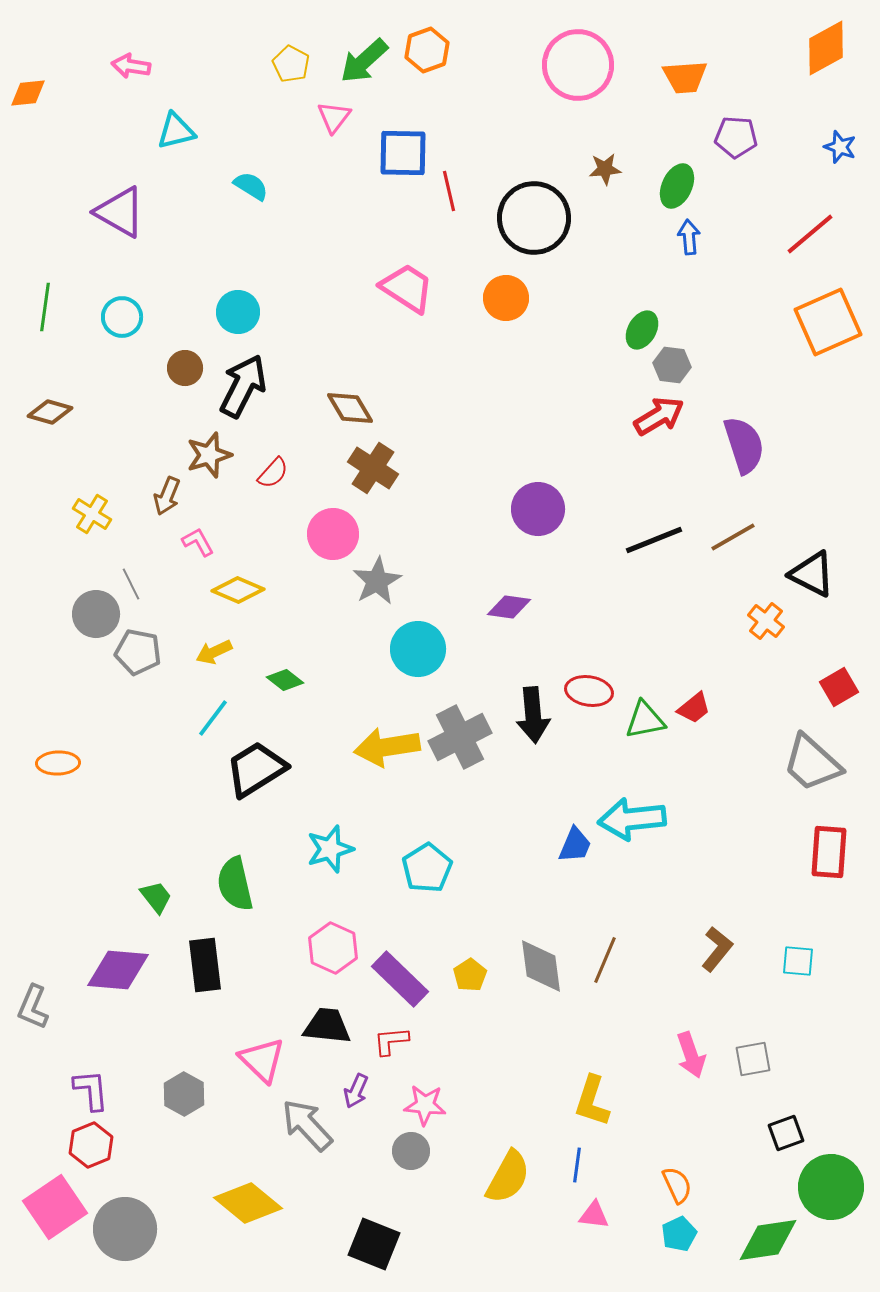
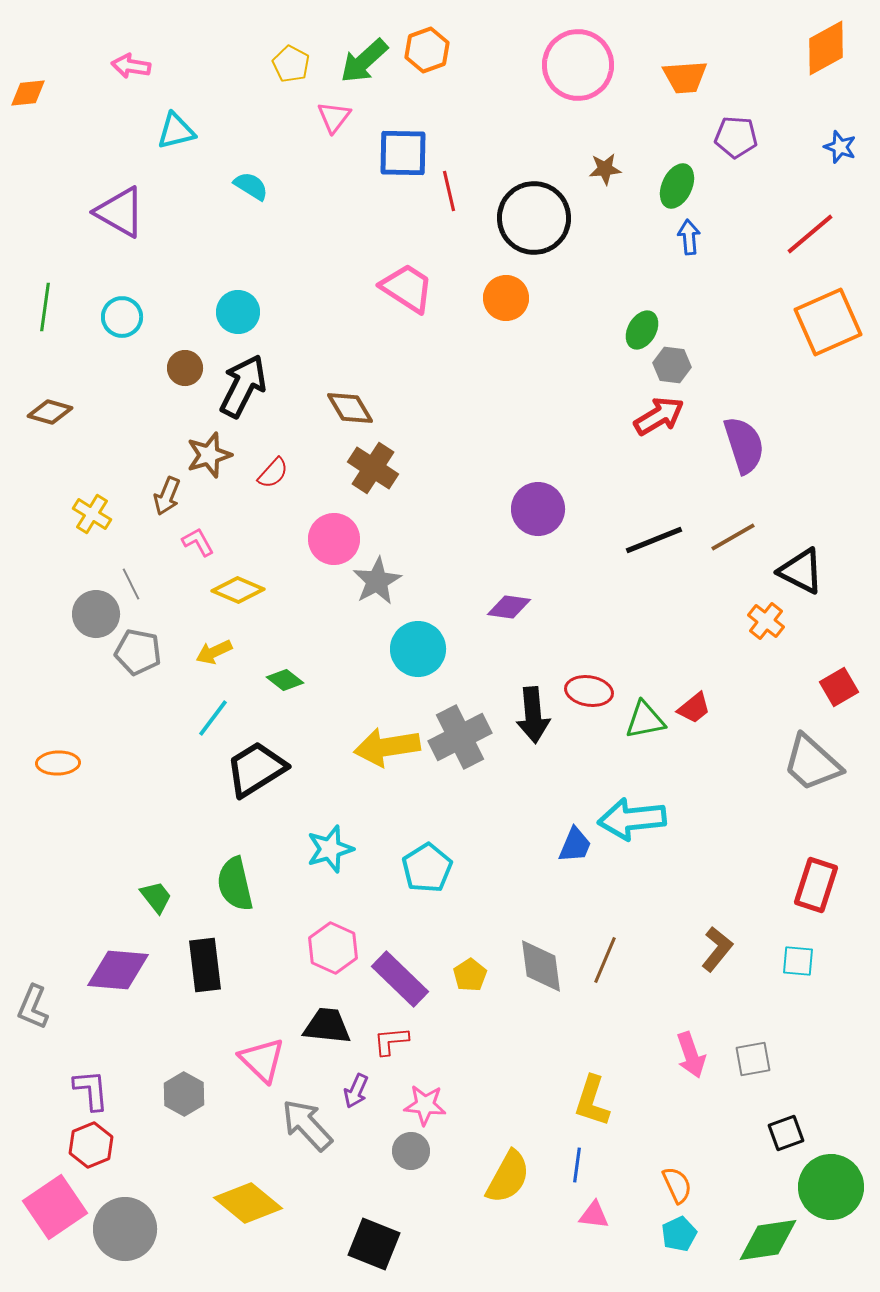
pink circle at (333, 534): moved 1 px right, 5 px down
black triangle at (812, 574): moved 11 px left, 3 px up
red rectangle at (829, 852): moved 13 px left, 33 px down; rotated 14 degrees clockwise
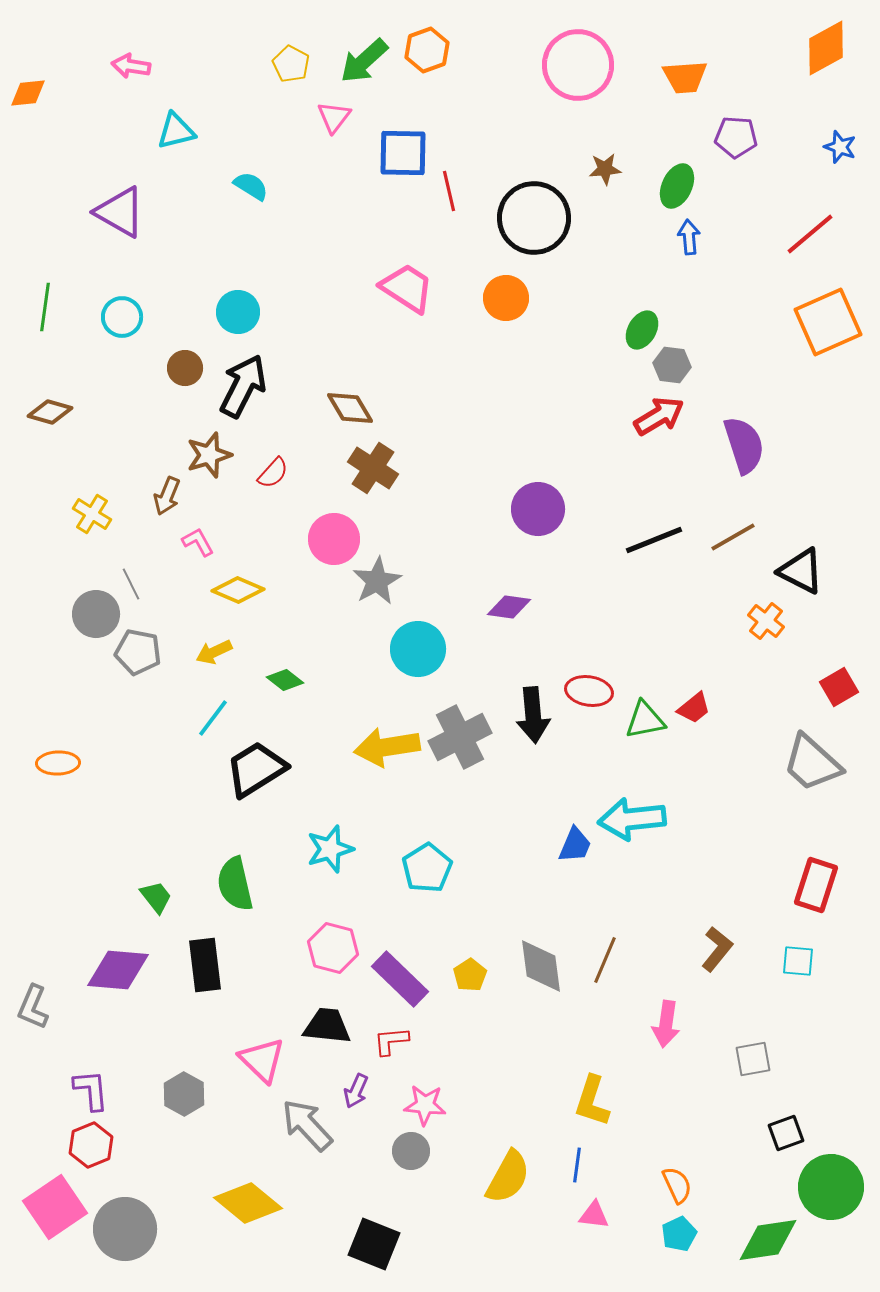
pink hexagon at (333, 948): rotated 9 degrees counterclockwise
pink arrow at (691, 1055): moved 25 px left, 31 px up; rotated 27 degrees clockwise
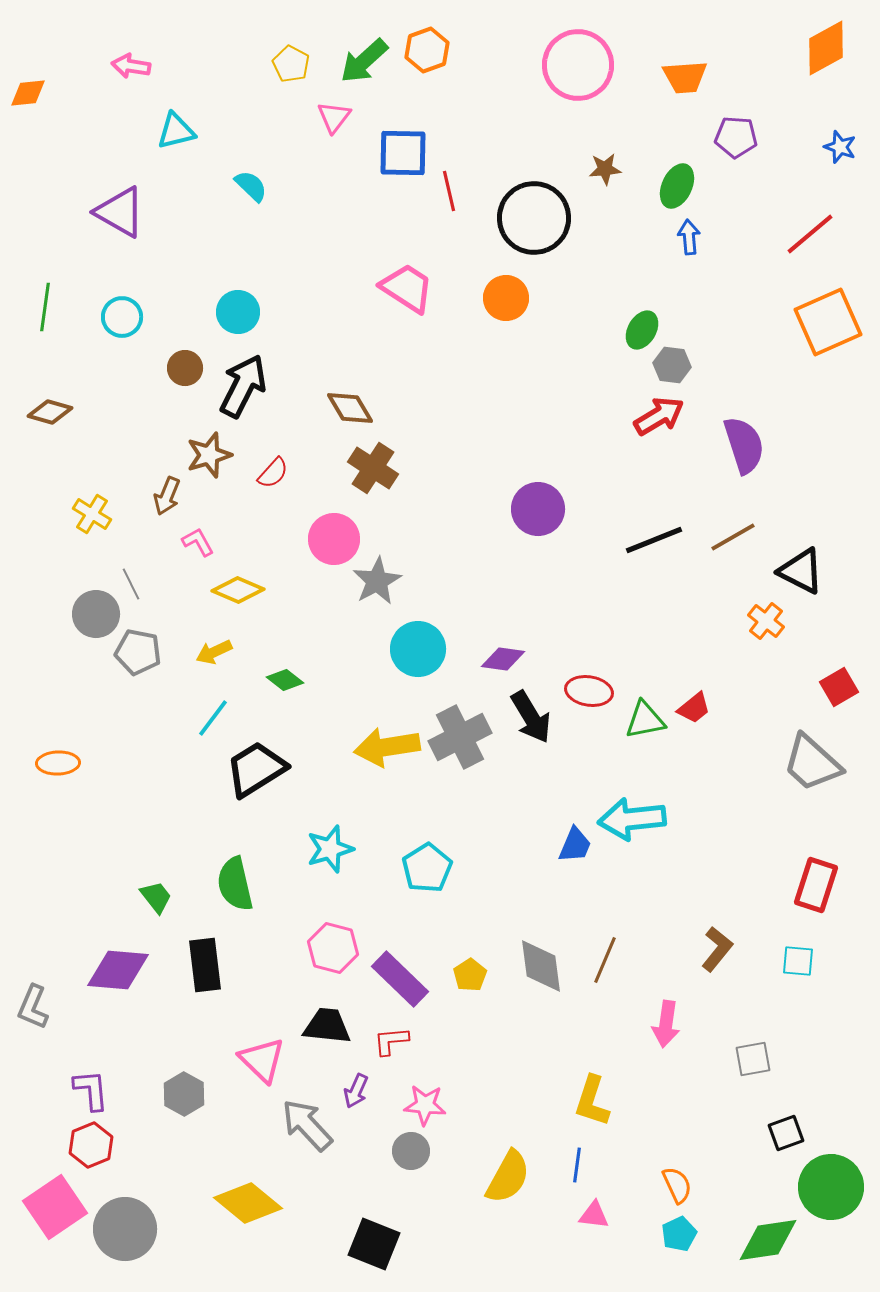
cyan semicircle at (251, 186): rotated 12 degrees clockwise
purple diamond at (509, 607): moved 6 px left, 52 px down
black arrow at (533, 715): moved 2 px left, 2 px down; rotated 26 degrees counterclockwise
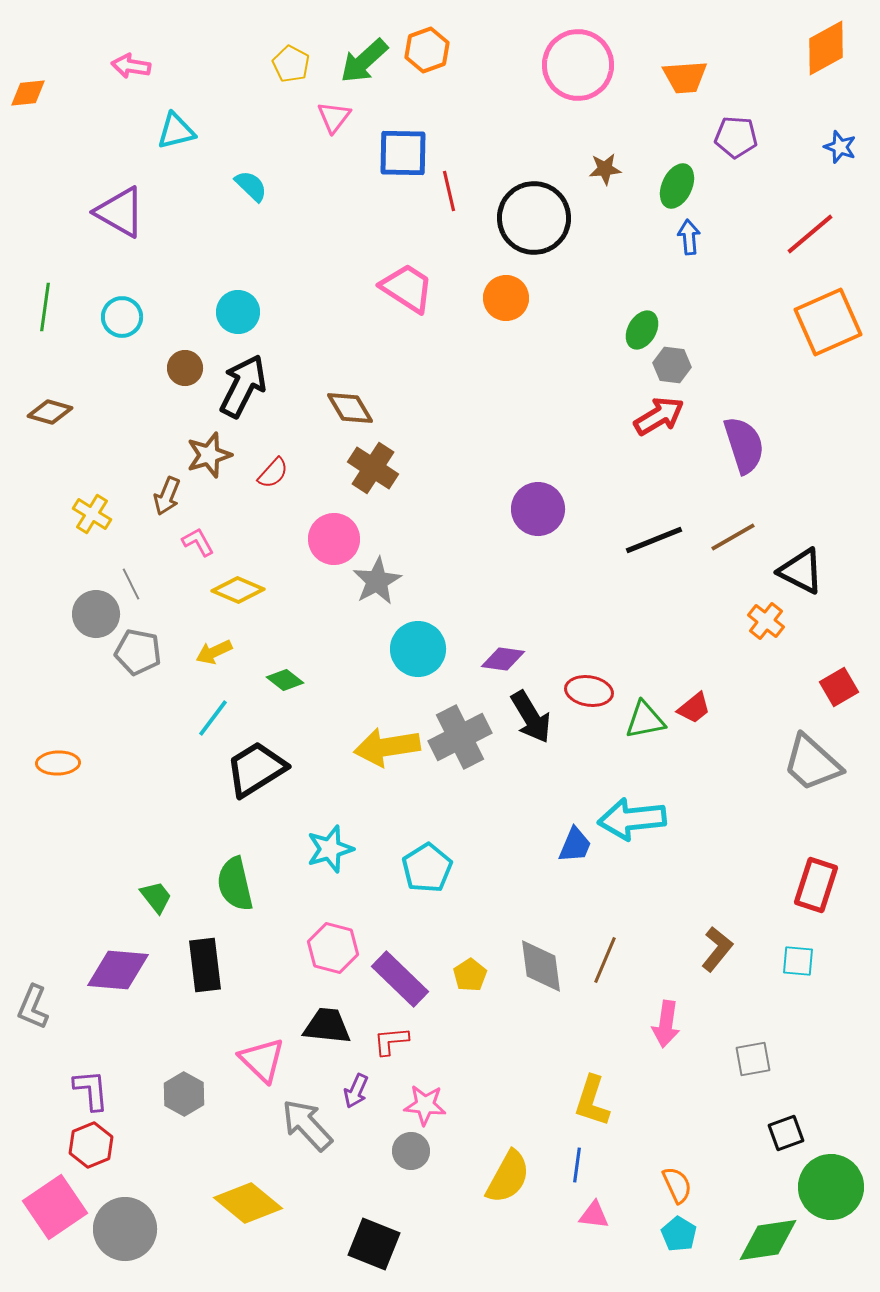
cyan pentagon at (679, 1234): rotated 16 degrees counterclockwise
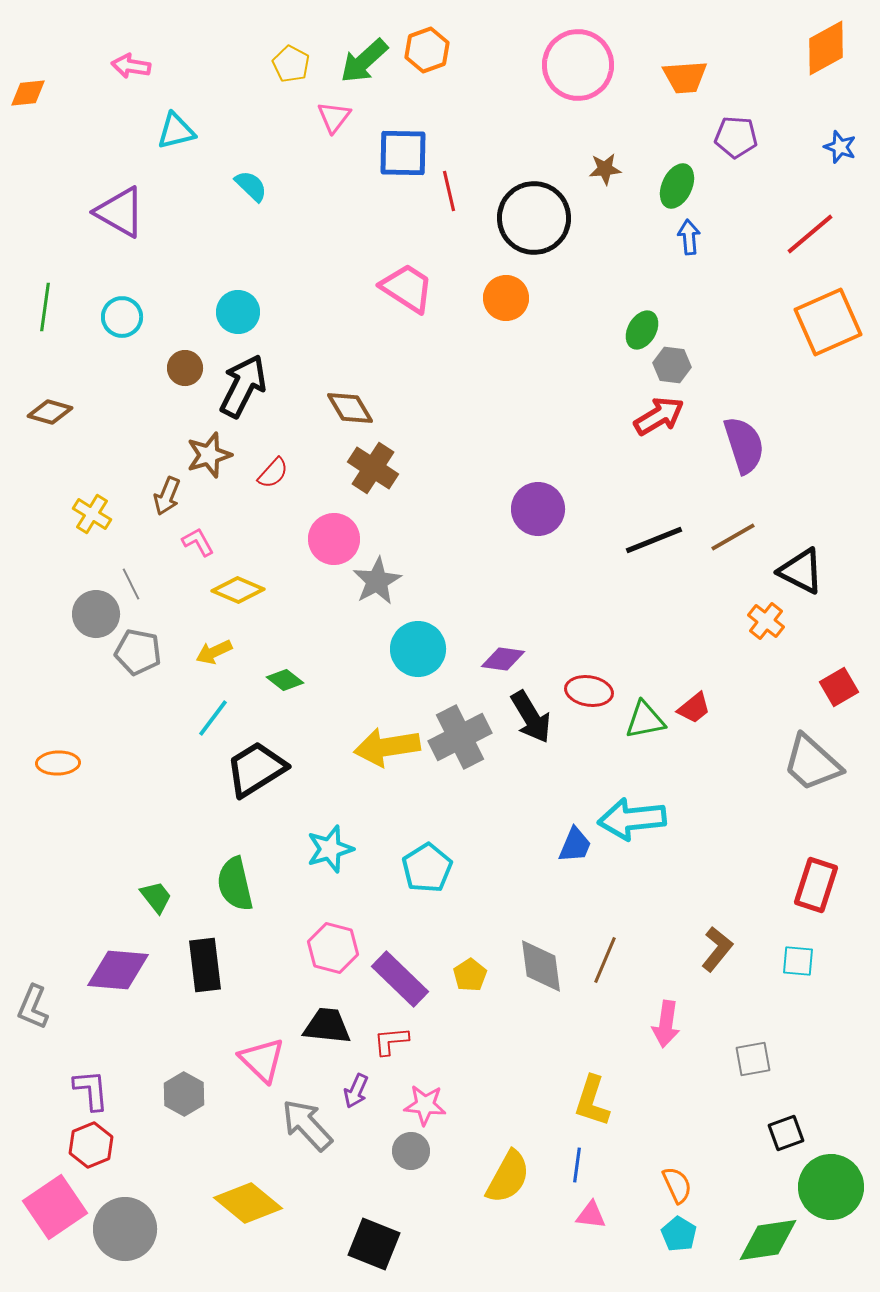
pink triangle at (594, 1215): moved 3 px left
